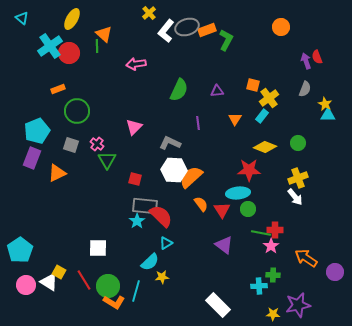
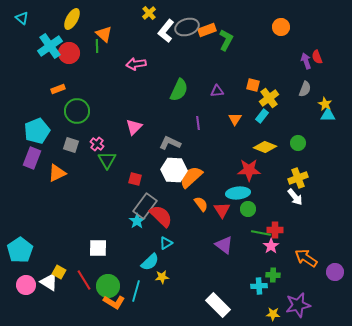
gray rectangle at (145, 206): rotated 60 degrees counterclockwise
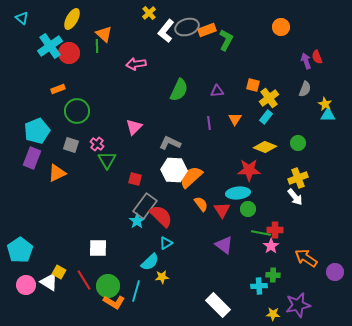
cyan rectangle at (262, 116): moved 4 px right, 1 px down
purple line at (198, 123): moved 11 px right
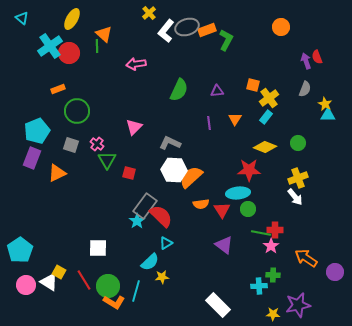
red square at (135, 179): moved 6 px left, 6 px up
orange semicircle at (201, 204): rotated 119 degrees clockwise
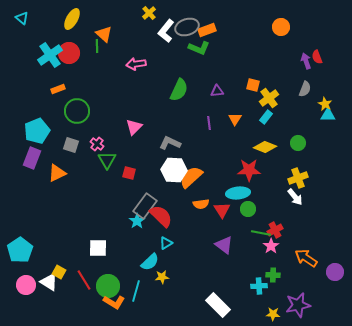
green L-shape at (226, 40): moved 27 px left, 8 px down; rotated 85 degrees clockwise
cyan cross at (50, 46): moved 9 px down
red cross at (275, 230): rotated 28 degrees counterclockwise
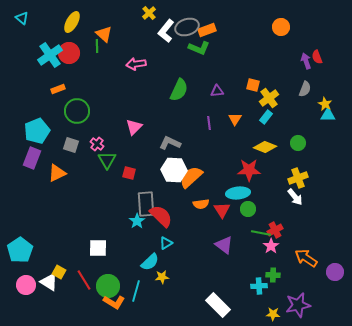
yellow ellipse at (72, 19): moved 3 px down
gray rectangle at (145, 206): moved 1 px right, 2 px up; rotated 40 degrees counterclockwise
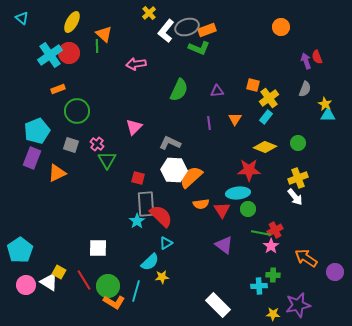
red square at (129, 173): moved 9 px right, 5 px down
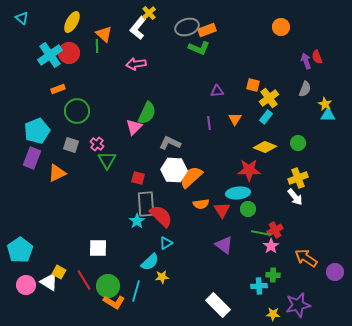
white L-shape at (166, 31): moved 28 px left, 3 px up
green semicircle at (179, 90): moved 32 px left, 23 px down
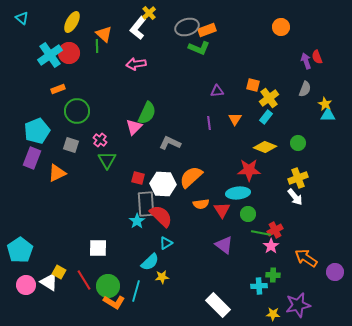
pink cross at (97, 144): moved 3 px right, 4 px up
white hexagon at (174, 170): moved 11 px left, 14 px down
green circle at (248, 209): moved 5 px down
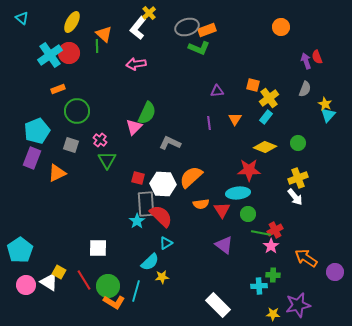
cyan triangle at (328, 115): rotated 49 degrees counterclockwise
